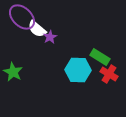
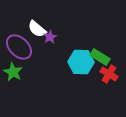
purple ellipse: moved 3 px left, 30 px down
cyan hexagon: moved 3 px right, 8 px up
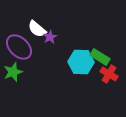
green star: rotated 24 degrees clockwise
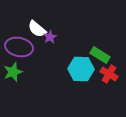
purple ellipse: rotated 32 degrees counterclockwise
green rectangle: moved 2 px up
cyan hexagon: moved 7 px down
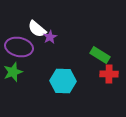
cyan hexagon: moved 18 px left, 12 px down
red cross: rotated 30 degrees counterclockwise
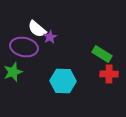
purple ellipse: moved 5 px right
green rectangle: moved 2 px right, 1 px up
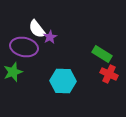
white semicircle: rotated 12 degrees clockwise
red cross: rotated 24 degrees clockwise
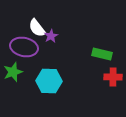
white semicircle: moved 1 px up
purple star: moved 1 px right, 1 px up
green rectangle: rotated 18 degrees counterclockwise
red cross: moved 4 px right, 3 px down; rotated 24 degrees counterclockwise
cyan hexagon: moved 14 px left
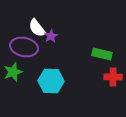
cyan hexagon: moved 2 px right
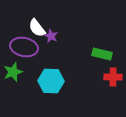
purple star: rotated 16 degrees counterclockwise
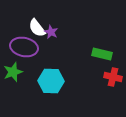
purple star: moved 4 px up
red cross: rotated 12 degrees clockwise
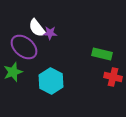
purple star: moved 1 px left, 1 px down; rotated 24 degrees counterclockwise
purple ellipse: rotated 28 degrees clockwise
cyan hexagon: rotated 25 degrees clockwise
